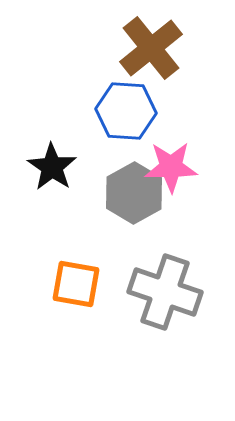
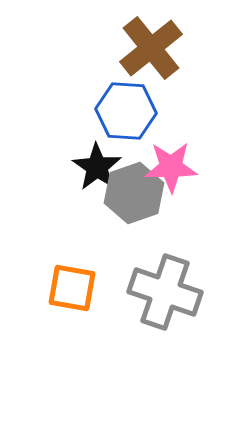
black star: moved 45 px right
gray hexagon: rotated 10 degrees clockwise
orange square: moved 4 px left, 4 px down
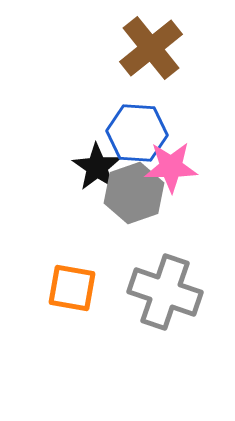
blue hexagon: moved 11 px right, 22 px down
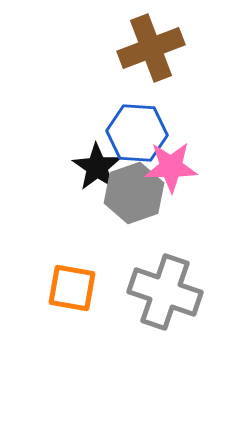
brown cross: rotated 18 degrees clockwise
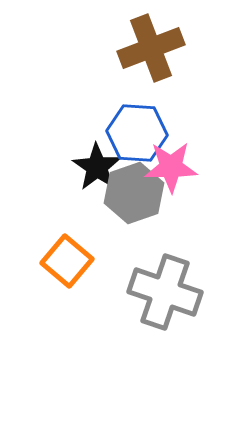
orange square: moved 5 px left, 27 px up; rotated 30 degrees clockwise
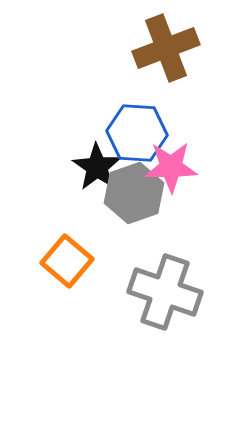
brown cross: moved 15 px right
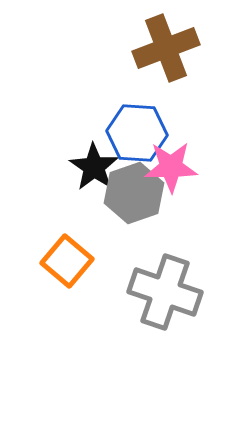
black star: moved 3 px left
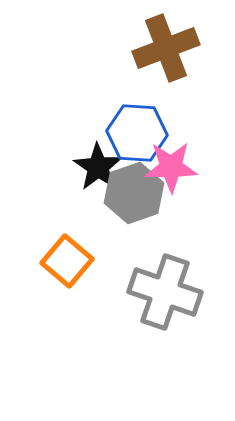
black star: moved 4 px right
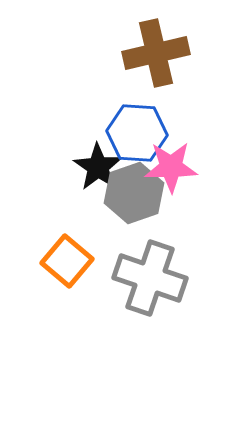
brown cross: moved 10 px left, 5 px down; rotated 8 degrees clockwise
gray cross: moved 15 px left, 14 px up
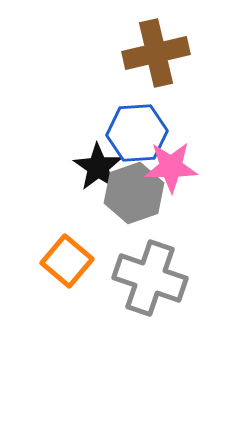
blue hexagon: rotated 8 degrees counterclockwise
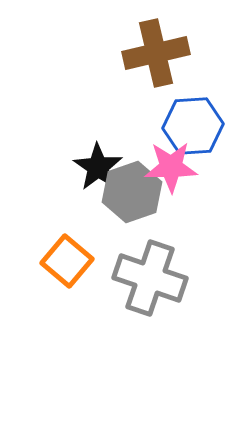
blue hexagon: moved 56 px right, 7 px up
gray hexagon: moved 2 px left, 1 px up
